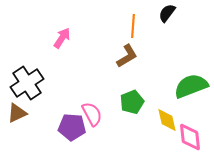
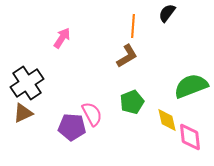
brown triangle: moved 6 px right
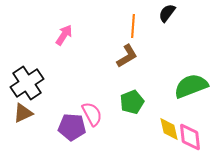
pink arrow: moved 2 px right, 3 px up
yellow diamond: moved 2 px right, 9 px down
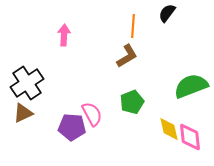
pink arrow: rotated 30 degrees counterclockwise
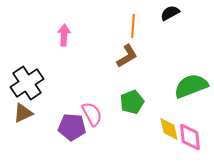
black semicircle: moved 3 px right; rotated 24 degrees clockwise
